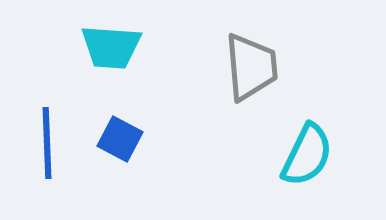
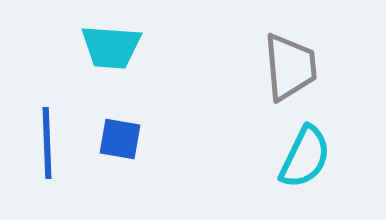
gray trapezoid: moved 39 px right
blue square: rotated 18 degrees counterclockwise
cyan semicircle: moved 2 px left, 2 px down
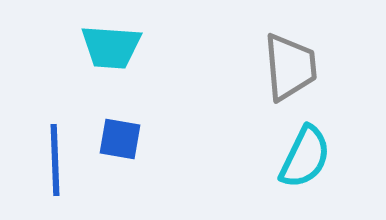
blue line: moved 8 px right, 17 px down
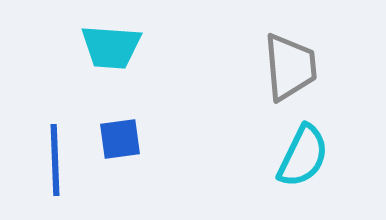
blue square: rotated 18 degrees counterclockwise
cyan semicircle: moved 2 px left, 1 px up
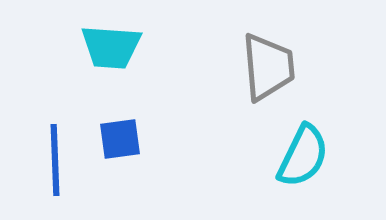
gray trapezoid: moved 22 px left
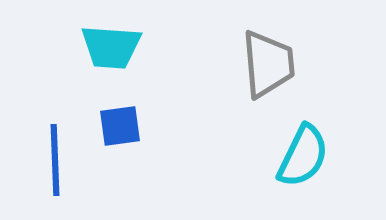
gray trapezoid: moved 3 px up
blue square: moved 13 px up
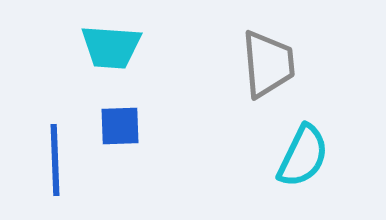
blue square: rotated 6 degrees clockwise
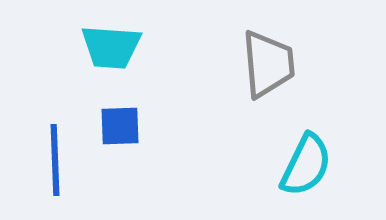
cyan semicircle: moved 3 px right, 9 px down
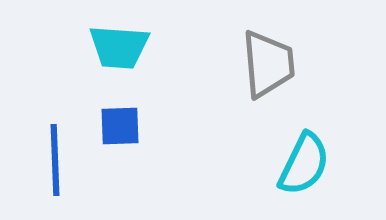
cyan trapezoid: moved 8 px right
cyan semicircle: moved 2 px left, 1 px up
